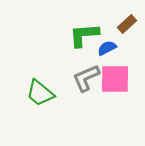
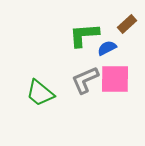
gray L-shape: moved 1 px left, 2 px down
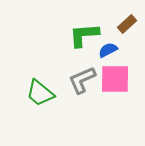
blue semicircle: moved 1 px right, 2 px down
gray L-shape: moved 3 px left
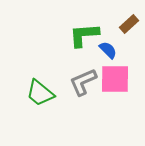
brown rectangle: moved 2 px right
blue semicircle: rotated 72 degrees clockwise
gray L-shape: moved 1 px right, 2 px down
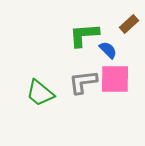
gray L-shape: rotated 16 degrees clockwise
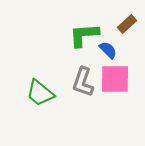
brown rectangle: moved 2 px left
gray L-shape: rotated 64 degrees counterclockwise
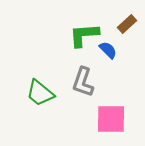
pink square: moved 4 px left, 40 px down
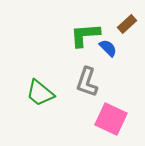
green L-shape: moved 1 px right
blue semicircle: moved 2 px up
gray L-shape: moved 4 px right
pink square: rotated 24 degrees clockwise
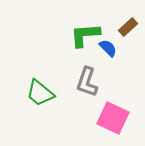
brown rectangle: moved 1 px right, 3 px down
pink square: moved 2 px right, 1 px up
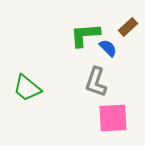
gray L-shape: moved 9 px right
green trapezoid: moved 13 px left, 5 px up
pink square: rotated 28 degrees counterclockwise
